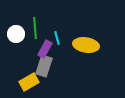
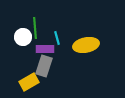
white circle: moved 7 px right, 3 px down
yellow ellipse: rotated 20 degrees counterclockwise
purple rectangle: rotated 60 degrees clockwise
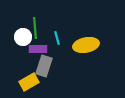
purple rectangle: moved 7 px left
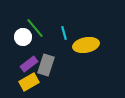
green line: rotated 35 degrees counterclockwise
cyan line: moved 7 px right, 5 px up
purple rectangle: moved 9 px left, 15 px down; rotated 36 degrees counterclockwise
gray rectangle: moved 2 px right, 1 px up
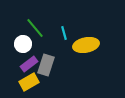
white circle: moved 7 px down
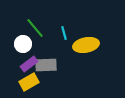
gray rectangle: rotated 70 degrees clockwise
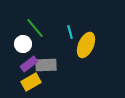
cyan line: moved 6 px right, 1 px up
yellow ellipse: rotated 55 degrees counterclockwise
yellow rectangle: moved 2 px right
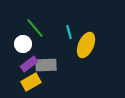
cyan line: moved 1 px left
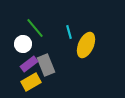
gray rectangle: rotated 70 degrees clockwise
